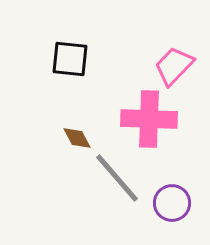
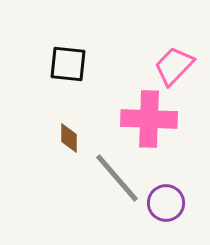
black square: moved 2 px left, 5 px down
brown diamond: moved 8 px left; rotated 28 degrees clockwise
purple circle: moved 6 px left
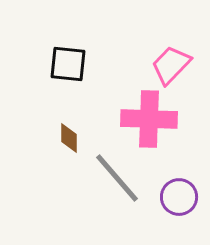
pink trapezoid: moved 3 px left, 1 px up
purple circle: moved 13 px right, 6 px up
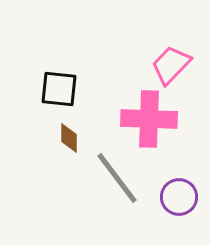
black square: moved 9 px left, 25 px down
gray line: rotated 4 degrees clockwise
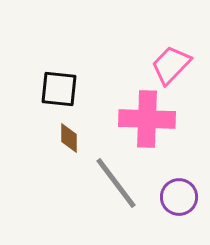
pink cross: moved 2 px left
gray line: moved 1 px left, 5 px down
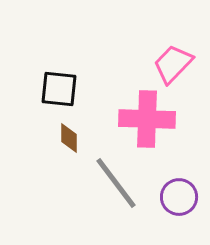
pink trapezoid: moved 2 px right, 1 px up
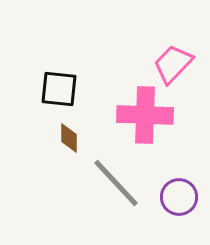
pink cross: moved 2 px left, 4 px up
gray line: rotated 6 degrees counterclockwise
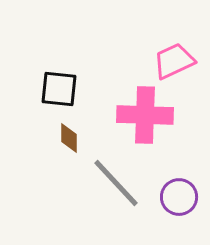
pink trapezoid: moved 1 px right, 3 px up; rotated 21 degrees clockwise
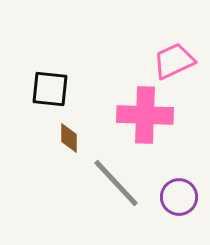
black square: moved 9 px left
